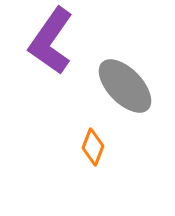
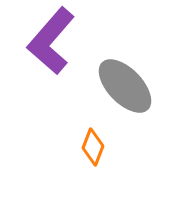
purple L-shape: rotated 6 degrees clockwise
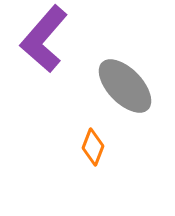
purple L-shape: moved 7 px left, 2 px up
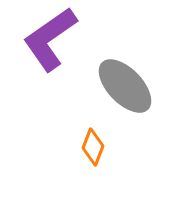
purple L-shape: moved 6 px right; rotated 14 degrees clockwise
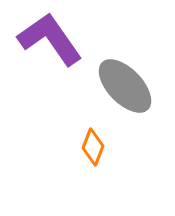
purple L-shape: rotated 90 degrees clockwise
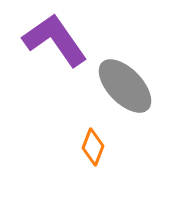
purple L-shape: moved 5 px right, 1 px down
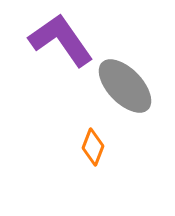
purple L-shape: moved 6 px right
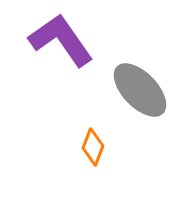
gray ellipse: moved 15 px right, 4 px down
